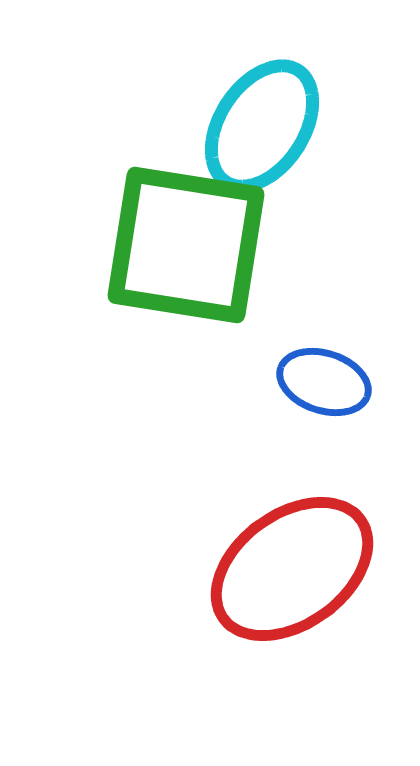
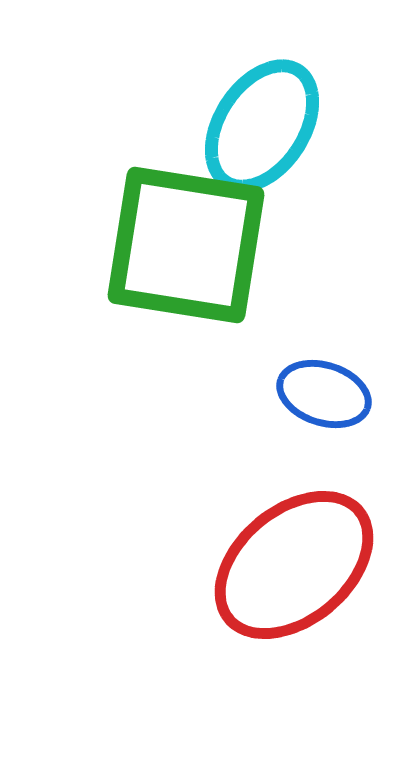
blue ellipse: moved 12 px down
red ellipse: moved 2 px right, 4 px up; rotated 4 degrees counterclockwise
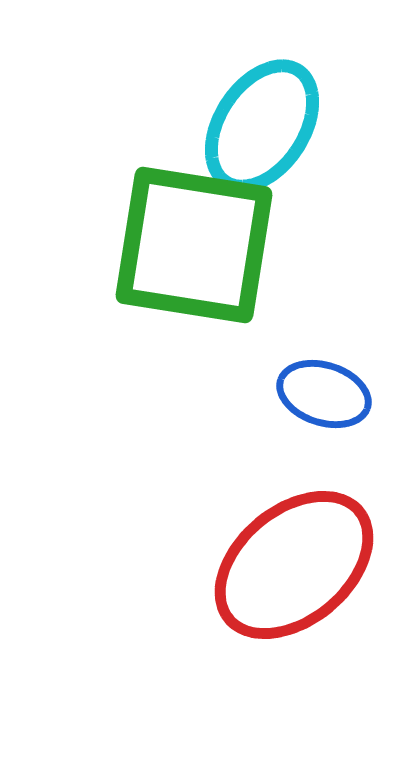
green square: moved 8 px right
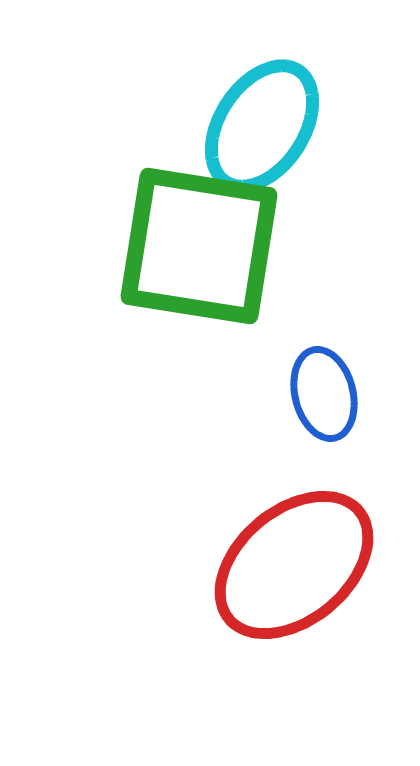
green square: moved 5 px right, 1 px down
blue ellipse: rotated 58 degrees clockwise
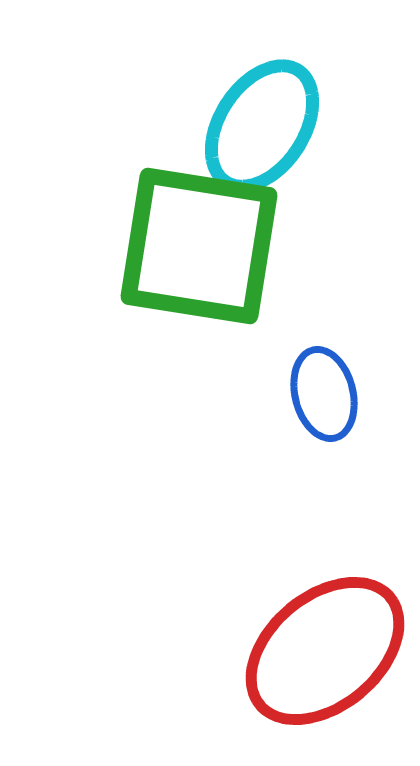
red ellipse: moved 31 px right, 86 px down
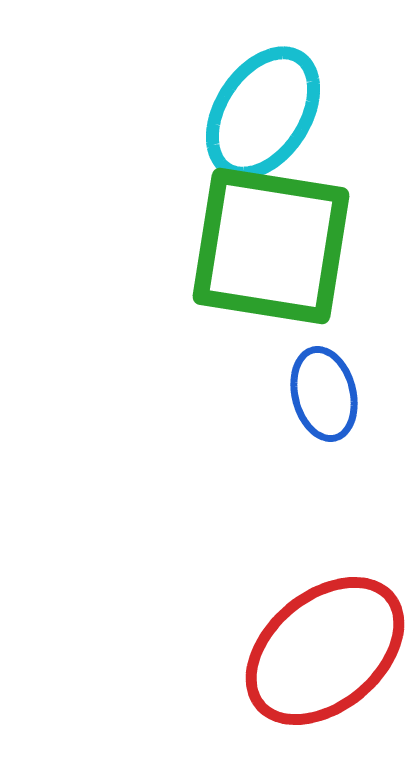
cyan ellipse: moved 1 px right, 13 px up
green square: moved 72 px right
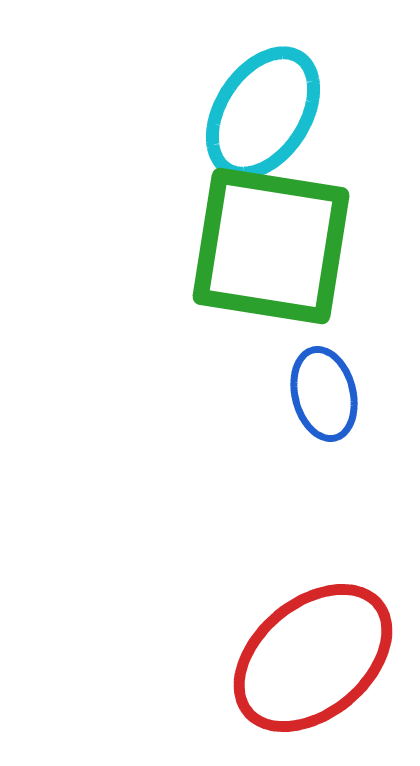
red ellipse: moved 12 px left, 7 px down
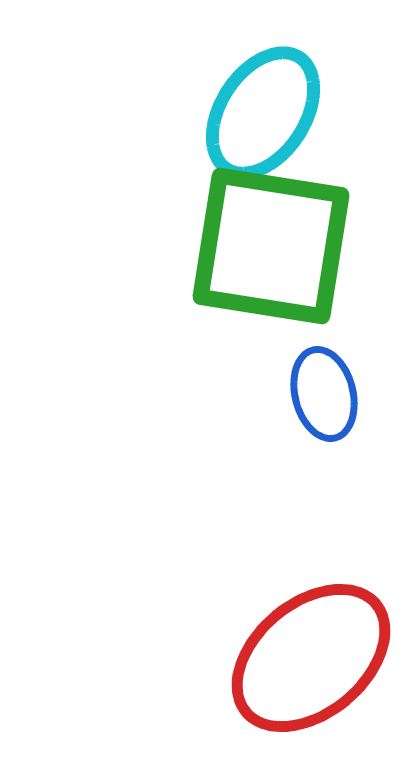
red ellipse: moved 2 px left
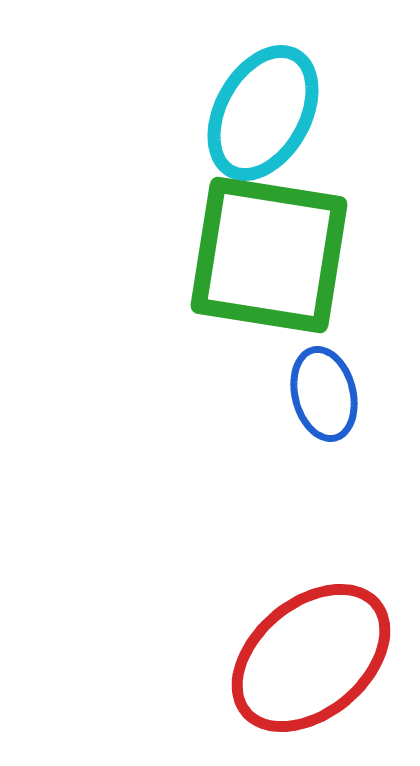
cyan ellipse: rotated 4 degrees counterclockwise
green square: moved 2 px left, 9 px down
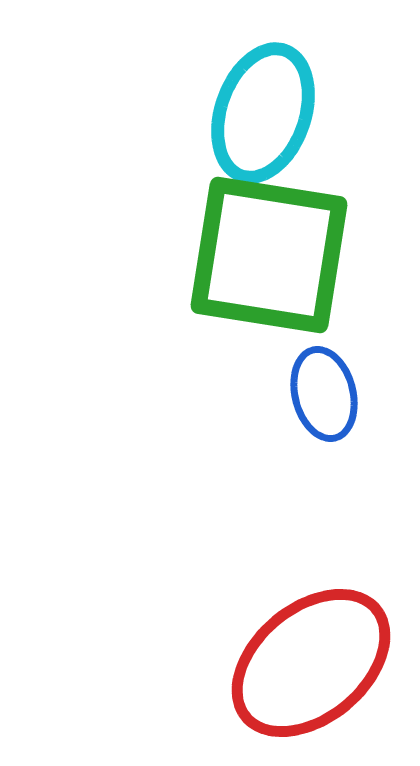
cyan ellipse: rotated 10 degrees counterclockwise
red ellipse: moved 5 px down
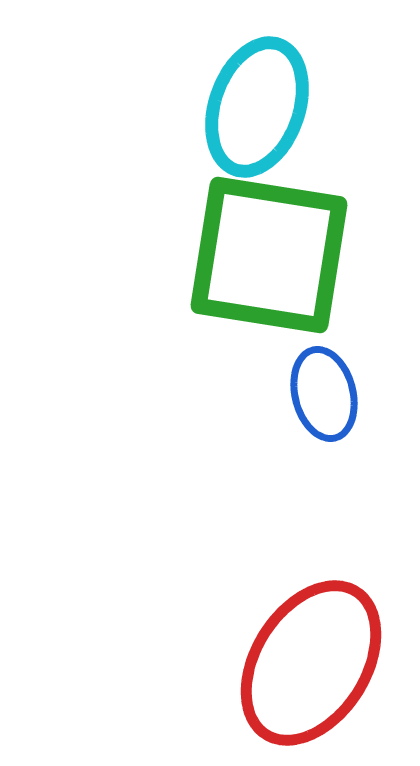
cyan ellipse: moved 6 px left, 6 px up
red ellipse: rotated 18 degrees counterclockwise
